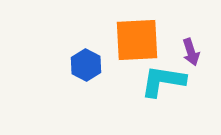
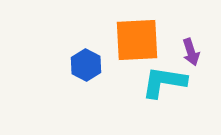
cyan L-shape: moved 1 px right, 1 px down
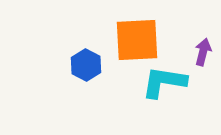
purple arrow: moved 12 px right; rotated 148 degrees counterclockwise
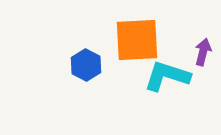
cyan L-shape: moved 3 px right, 6 px up; rotated 9 degrees clockwise
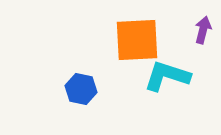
purple arrow: moved 22 px up
blue hexagon: moved 5 px left, 24 px down; rotated 16 degrees counterclockwise
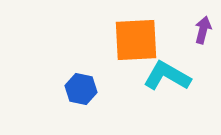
orange square: moved 1 px left
cyan L-shape: rotated 12 degrees clockwise
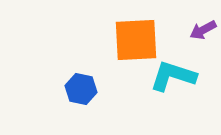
purple arrow: rotated 132 degrees counterclockwise
cyan L-shape: moved 6 px right; rotated 12 degrees counterclockwise
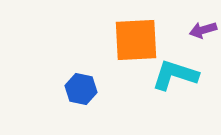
purple arrow: rotated 12 degrees clockwise
cyan L-shape: moved 2 px right, 1 px up
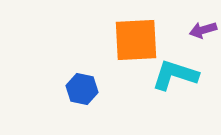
blue hexagon: moved 1 px right
